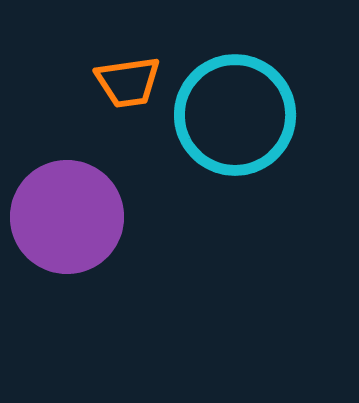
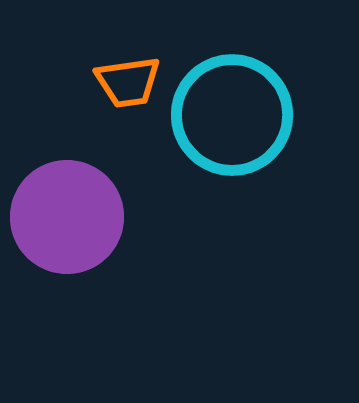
cyan circle: moved 3 px left
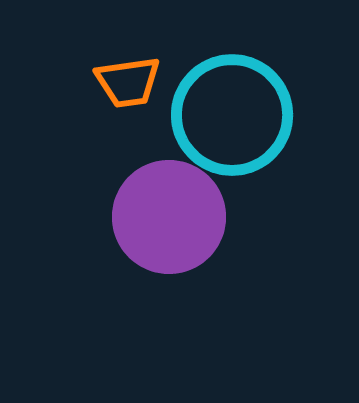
purple circle: moved 102 px right
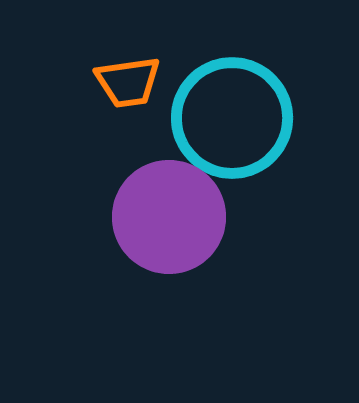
cyan circle: moved 3 px down
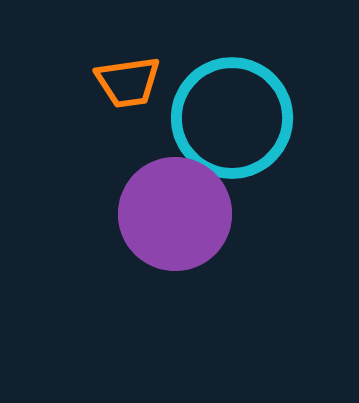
purple circle: moved 6 px right, 3 px up
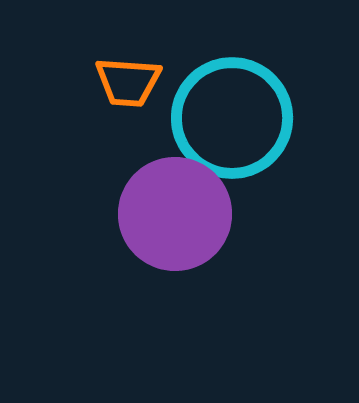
orange trapezoid: rotated 12 degrees clockwise
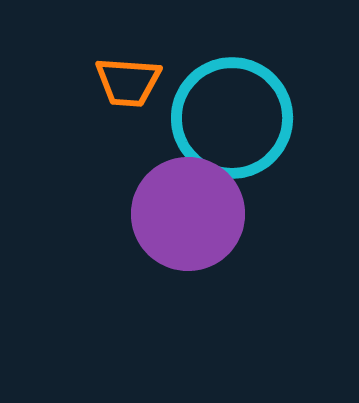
purple circle: moved 13 px right
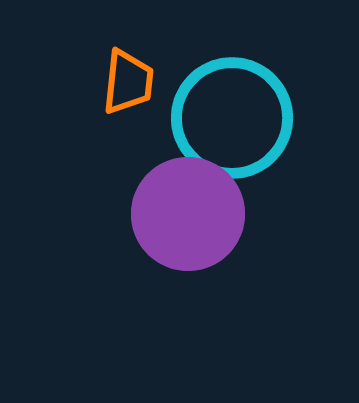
orange trapezoid: rotated 88 degrees counterclockwise
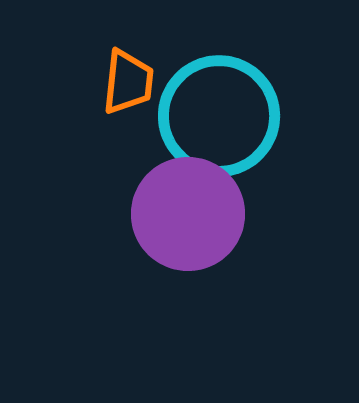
cyan circle: moved 13 px left, 2 px up
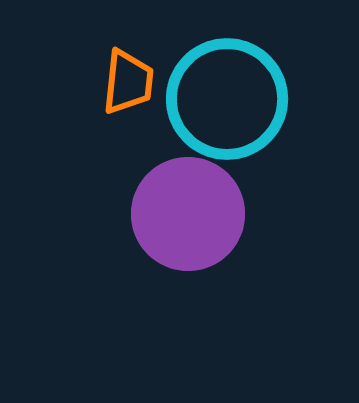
cyan circle: moved 8 px right, 17 px up
